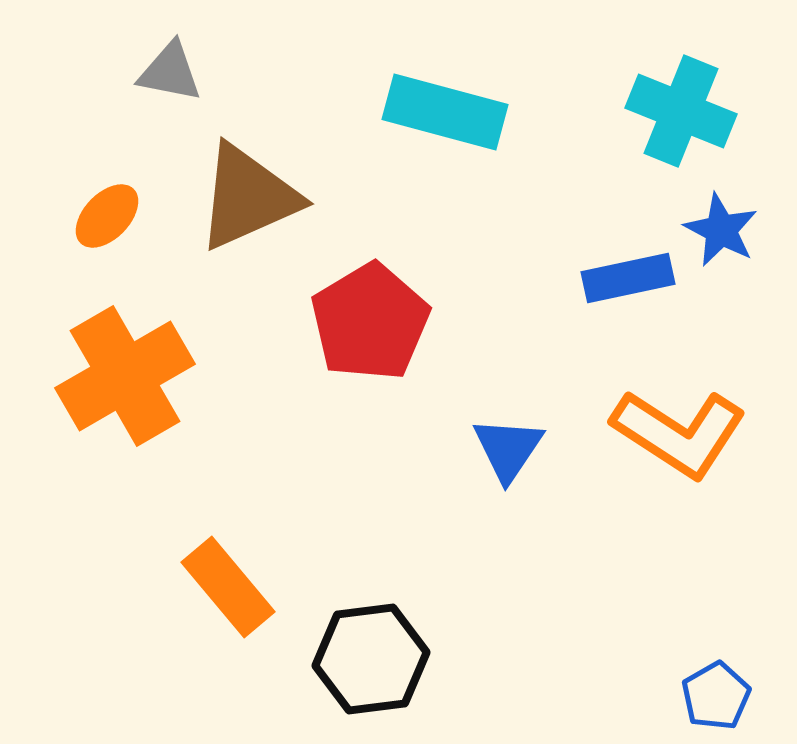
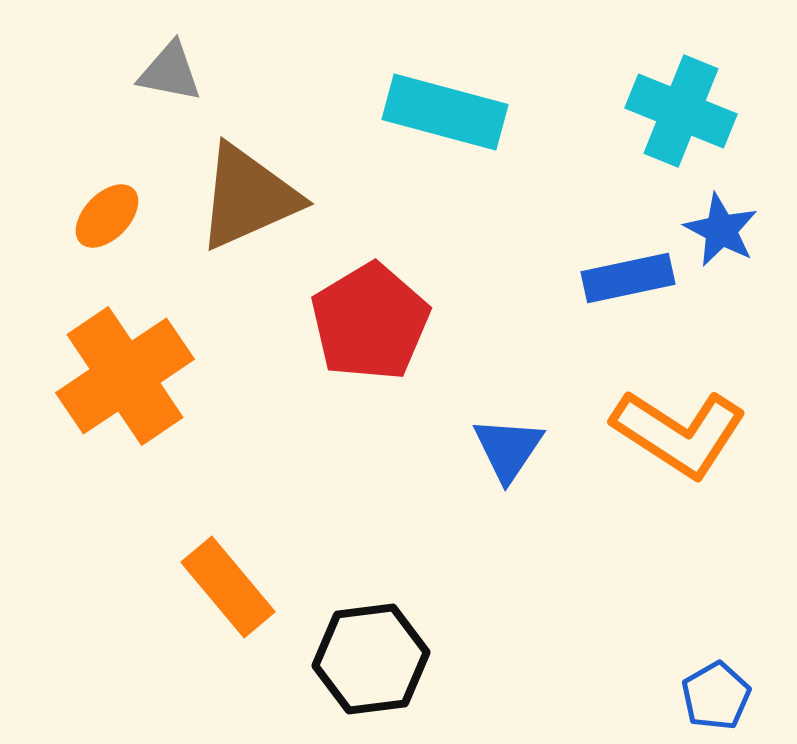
orange cross: rotated 4 degrees counterclockwise
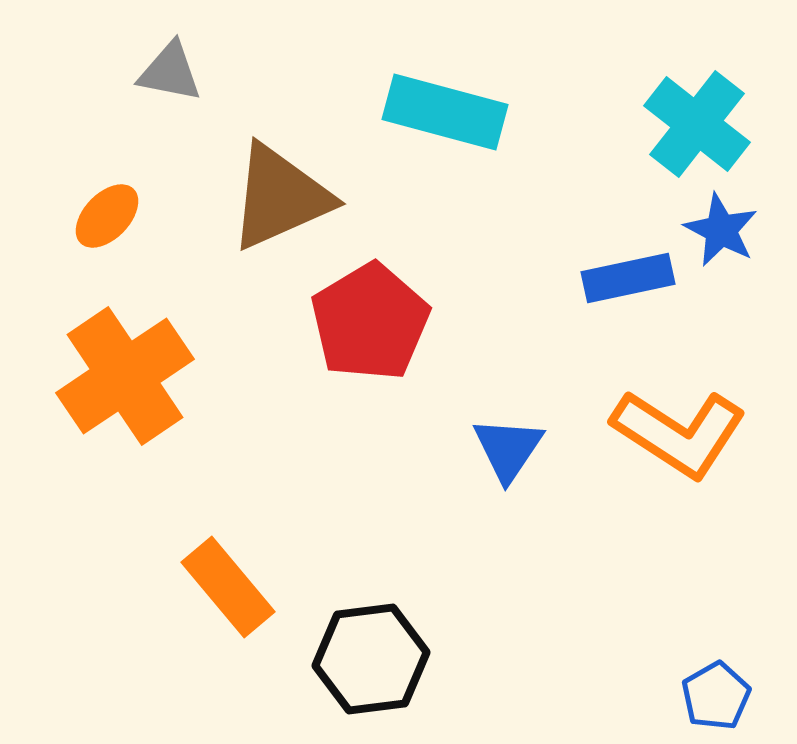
cyan cross: moved 16 px right, 13 px down; rotated 16 degrees clockwise
brown triangle: moved 32 px right
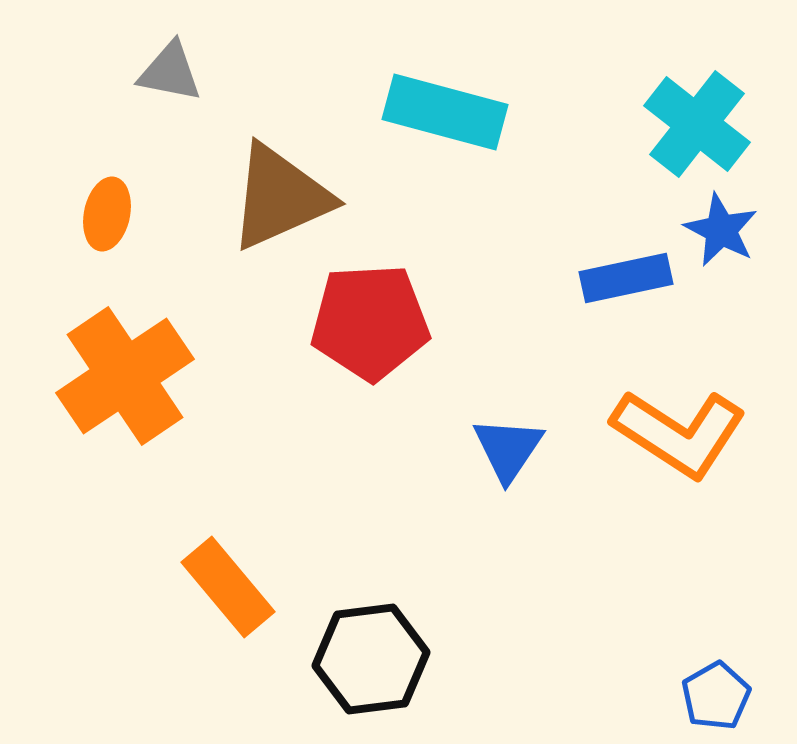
orange ellipse: moved 2 px up; rotated 32 degrees counterclockwise
blue rectangle: moved 2 px left
red pentagon: rotated 28 degrees clockwise
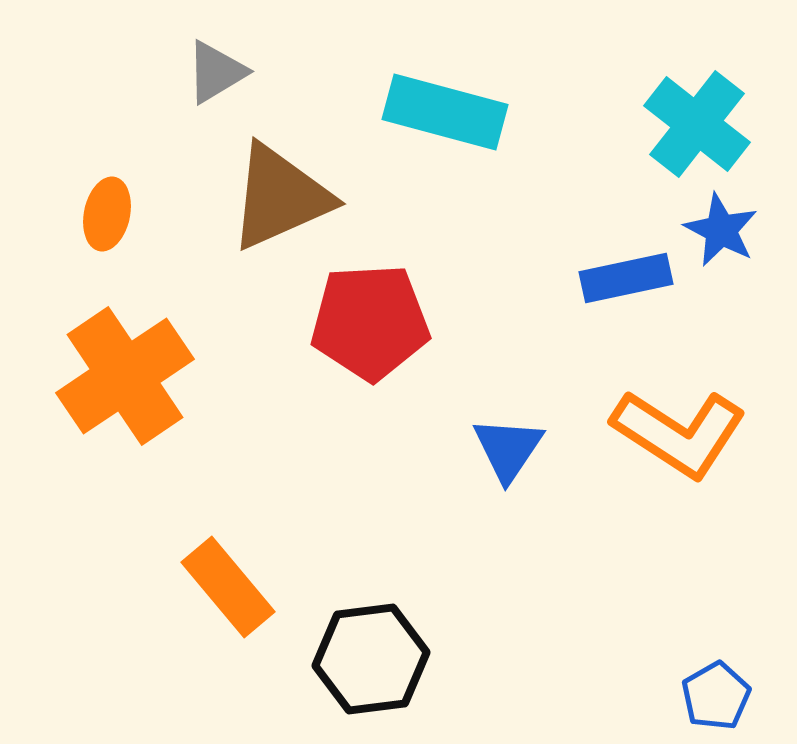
gray triangle: moved 46 px right; rotated 42 degrees counterclockwise
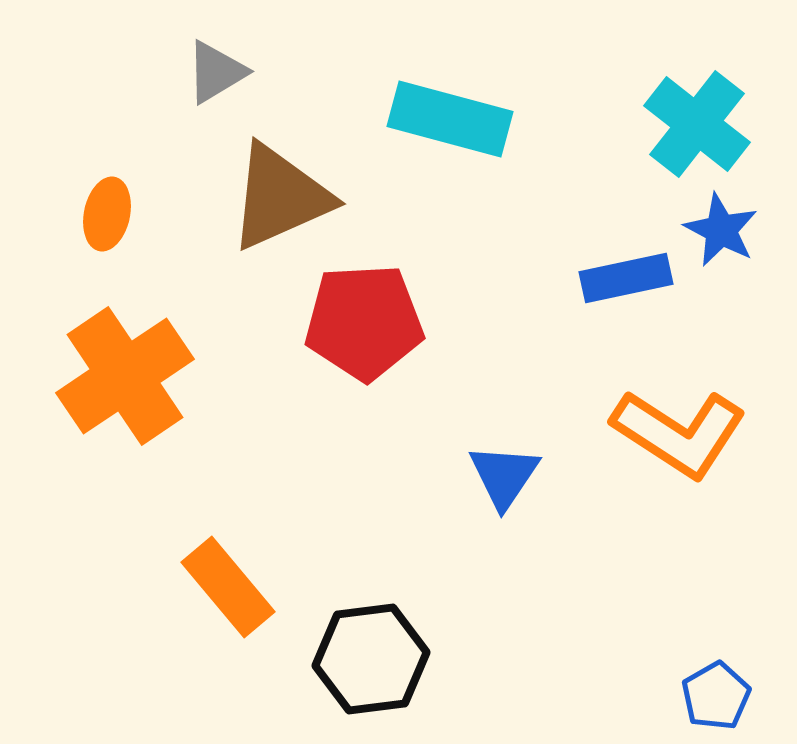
cyan rectangle: moved 5 px right, 7 px down
red pentagon: moved 6 px left
blue triangle: moved 4 px left, 27 px down
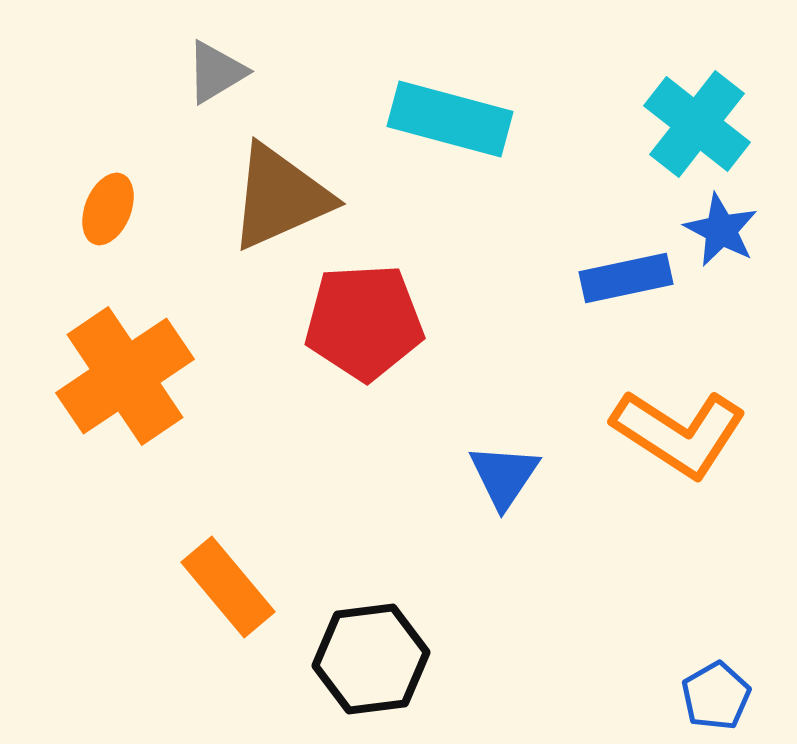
orange ellipse: moved 1 px right, 5 px up; rotated 10 degrees clockwise
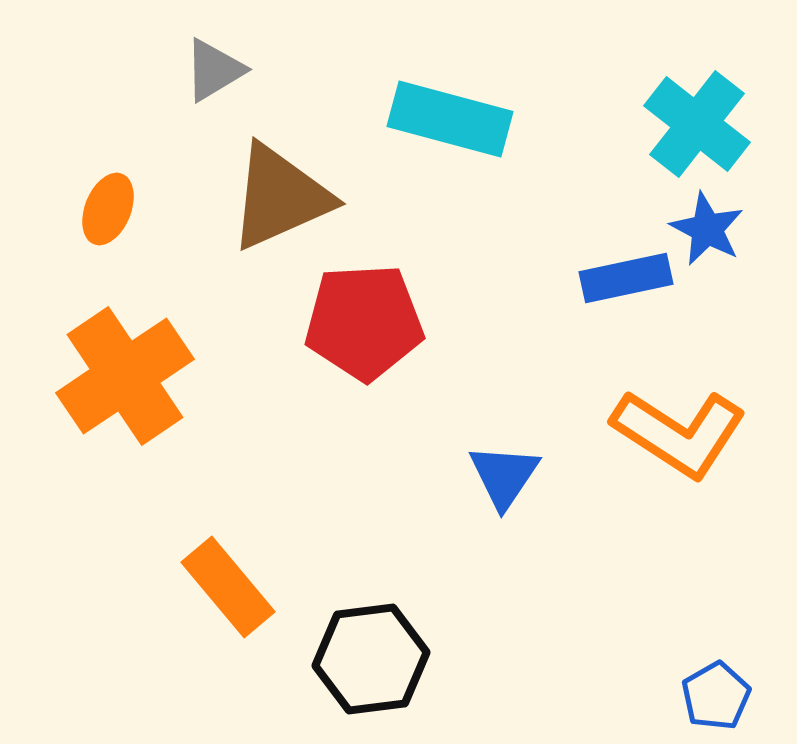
gray triangle: moved 2 px left, 2 px up
blue star: moved 14 px left, 1 px up
